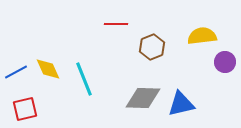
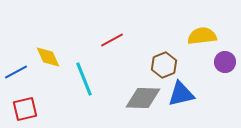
red line: moved 4 px left, 16 px down; rotated 30 degrees counterclockwise
brown hexagon: moved 12 px right, 18 px down
yellow diamond: moved 12 px up
blue triangle: moved 10 px up
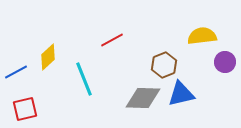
yellow diamond: rotated 72 degrees clockwise
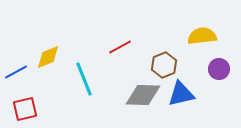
red line: moved 8 px right, 7 px down
yellow diamond: rotated 20 degrees clockwise
purple circle: moved 6 px left, 7 px down
gray diamond: moved 3 px up
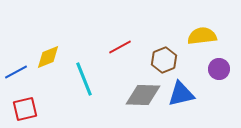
brown hexagon: moved 5 px up
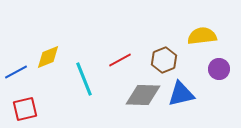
red line: moved 13 px down
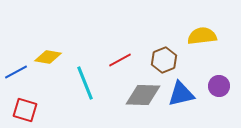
yellow diamond: rotated 32 degrees clockwise
purple circle: moved 17 px down
cyan line: moved 1 px right, 4 px down
red square: moved 1 px down; rotated 30 degrees clockwise
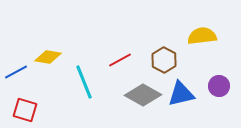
brown hexagon: rotated 10 degrees counterclockwise
cyan line: moved 1 px left, 1 px up
gray diamond: rotated 27 degrees clockwise
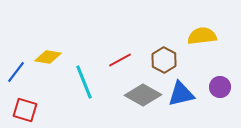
blue line: rotated 25 degrees counterclockwise
purple circle: moved 1 px right, 1 px down
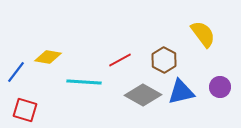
yellow semicircle: moved 1 px right, 2 px up; rotated 60 degrees clockwise
cyan line: rotated 64 degrees counterclockwise
blue triangle: moved 2 px up
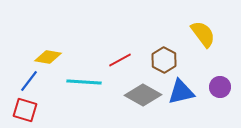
blue line: moved 13 px right, 9 px down
